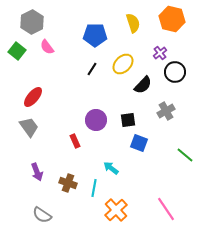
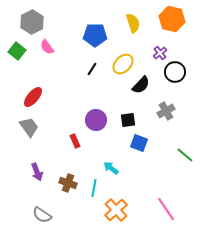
black semicircle: moved 2 px left
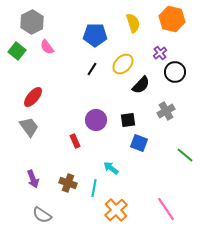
purple arrow: moved 4 px left, 7 px down
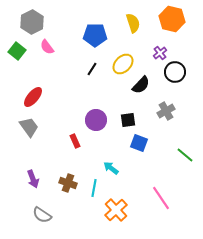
pink line: moved 5 px left, 11 px up
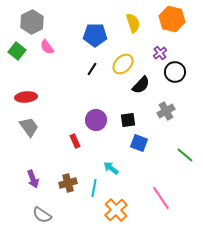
red ellipse: moved 7 px left; rotated 45 degrees clockwise
brown cross: rotated 36 degrees counterclockwise
